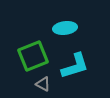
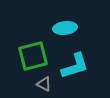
green square: rotated 8 degrees clockwise
gray triangle: moved 1 px right
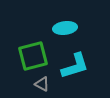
gray triangle: moved 2 px left
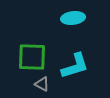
cyan ellipse: moved 8 px right, 10 px up
green square: moved 1 px left, 1 px down; rotated 16 degrees clockwise
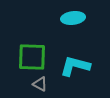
cyan L-shape: rotated 148 degrees counterclockwise
gray triangle: moved 2 px left
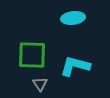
green square: moved 2 px up
gray triangle: rotated 28 degrees clockwise
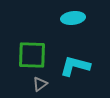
gray triangle: rotated 28 degrees clockwise
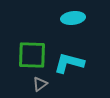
cyan L-shape: moved 6 px left, 3 px up
